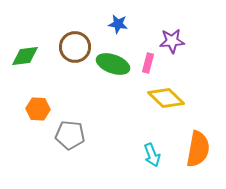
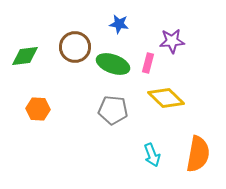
blue star: moved 1 px right
gray pentagon: moved 43 px right, 25 px up
orange semicircle: moved 5 px down
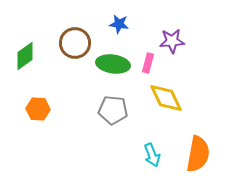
brown circle: moved 4 px up
green diamond: rotated 28 degrees counterclockwise
green ellipse: rotated 12 degrees counterclockwise
yellow diamond: rotated 21 degrees clockwise
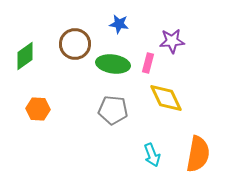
brown circle: moved 1 px down
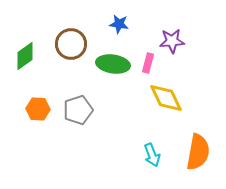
brown circle: moved 4 px left
gray pentagon: moved 35 px left; rotated 24 degrees counterclockwise
orange semicircle: moved 2 px up
